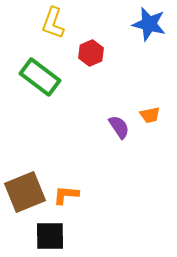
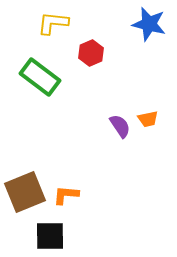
yellow L-shape: rotated 76 degrees clockwise
orange trapezoid: moved 2 px left, 4 px down
purple semicircle: moved 1 px right, 1 px up
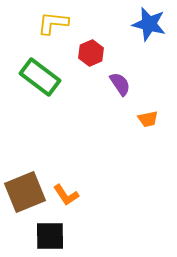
purple semicircle: moved 42 px up
orange L-shape: rotated 128 degrees counterclockwise
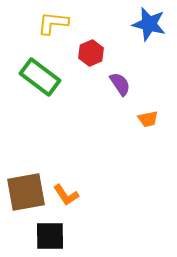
brown square: moved 1 px right; rotated 12 degrees clockwise
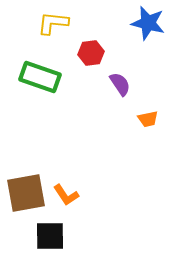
blue star: moved 1 px left, 1 px up
red hexagon: rotated 15 degrees clockwise
green rectangle: rotated 18 degrees counterclockwise
brown square: moved 1 px down
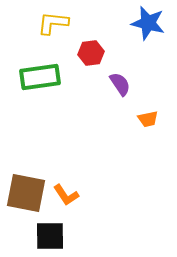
green rectangle: rotated 27 degrees counterclockwise
brown square: rotated 21 degrees clockwise
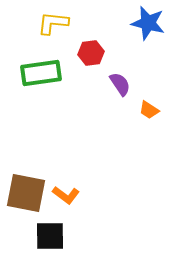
green rectangle: moved 1 px right, 4 px up
orange trapezoid: moved 1 px right, 9 px up; rotated 45 degrees clockwise
orange L-shape: rotated 20 degrees counterclockwise
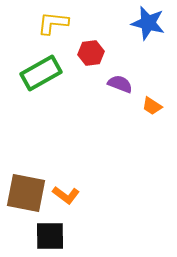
green rectangle: rotated 21 degrees counterclockwise
purple semicircle: rotated 35 degrees counterclockwise
orange trapezoid: moved 3 px right, 4 px up
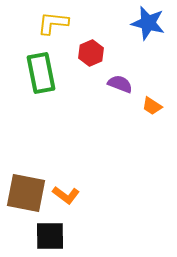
red hexagon: rotated 15 degrees counterclockwise
green rectangle: rotated 72 degrees counterclockwise
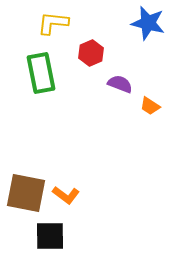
orange trapezoid: moved 2 px left
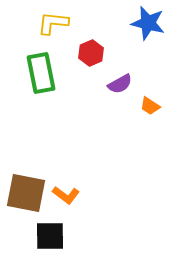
purple semicircle: rotated 130 degrees clockwise
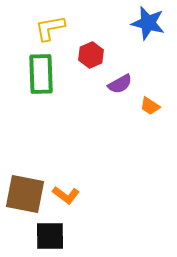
yellow L-shape: moved 3 px left, 5 px down; rotated 16 degrees counterclockwise
red hexagon: moved 2 px down
green rectangle: moved 1 px down; rotated 9 degrees clockwise
brown square: moved 1 px left, 1 px down
